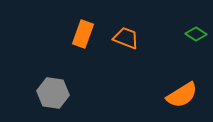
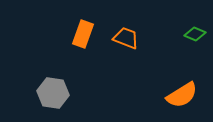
green diamond: moved 1 px left; rotated 10 degrees counterclockwise
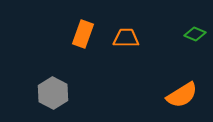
orange trapezoid: rotated 20 degrees counterclockwise
gray hexagon: rotated 20 degrees clockwise
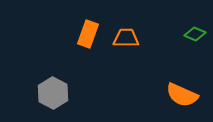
orange rectangle: moved 5 px right
orange semicircle: rotated 56 degrees clockwise
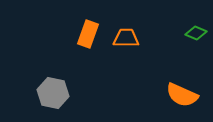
green diamond: moved 1 px right, 1 px up
gray hexagon: rotated 16 degrees counterclockwise
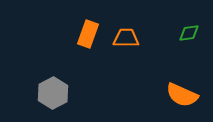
green diamond: moved 7 px left; rotated 30 degrees counterclockwise
gray hexagon: rotated 20 degrees clockwise
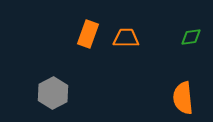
green diamond: moved 2 px right, 4 px down
orange semicircle: moved 1 px right, 3 px down; rotated 60 degrees clockwise
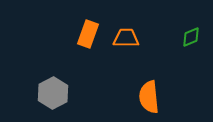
green diamond: rotated 15 degrees counterclockwise
orange semicircle: moved 34 px left, 1 px up
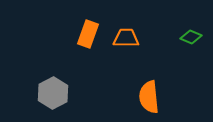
green diamond: rotated 45 degrees clockwise
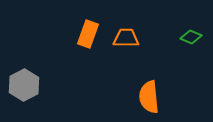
gray hexagon: moved 29 px left, 8 px up
